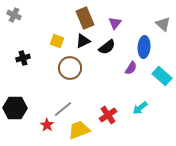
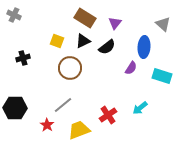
brown rectangle: rotated 35 degrees counterclockwise
cyan rectangle: rotated 24 degrees counterclockwise
gray line: moved 4 px up
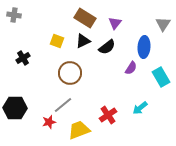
gray cross: rotated 16 degrees counterclockwise
gray triangle: rotated 21 degrees clockwise
black cross: rotated 16 degrees counterclockwise
brown circle: moved 5 px down
cyan rectangle: moved 1 px left, 1 px down; rotated 42 degrees clockwise
red star: moved 2 px right, 3 px up; rotated 24 degrees clockwise
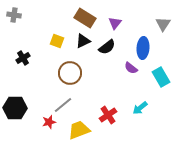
blue ellipse: moved 1 px left, 1 px down
purple semicircle: rotated 96 degrees clockwise
